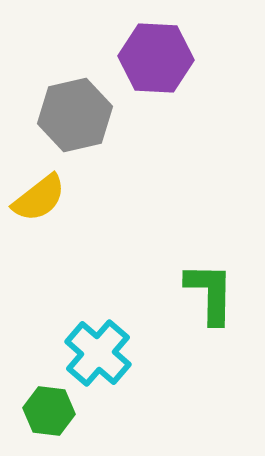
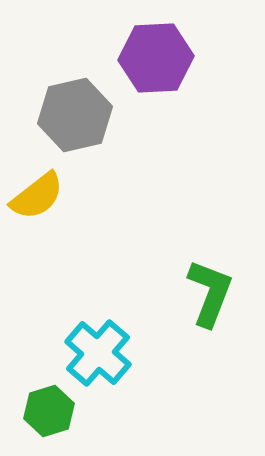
purple hexagon: rotated 6 degrees counterclockwise
yellow semicircle: moved 2 px left, 2 px up
green L-shape: rotated 20 degrees clockwise
green hexagon: rotated 24 degrees counterclockwise
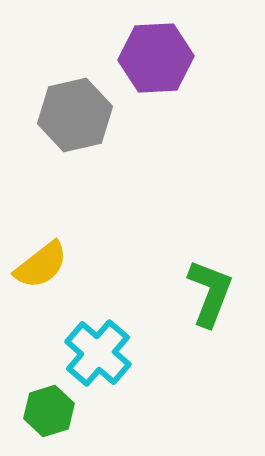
yellow semicircle: moved 4 px right, 69 px down
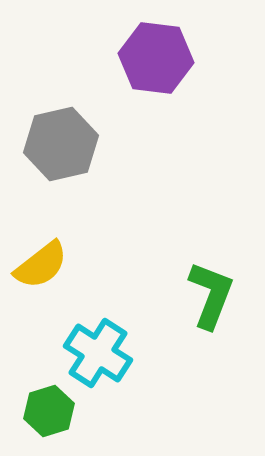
purple hexagon: rotated 10 degrees clockwise
gray hexagon: moved 14 px left, 29 px down
green L-shape: moved 1 px right, 2 px down
cyan cross: rotated 8 degrees counterclockwise
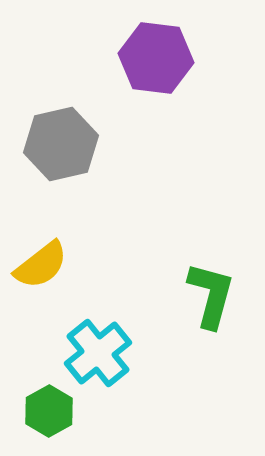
green L-shape: rotated 6 degrees counterclockwise
cyan cross: rotated 18 degrees clockwise
green hexagon: rotated 12 degrees counterclockwise
